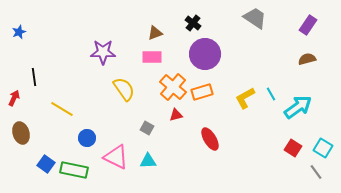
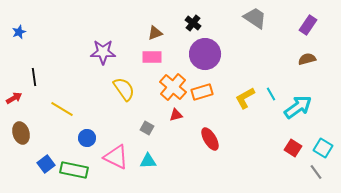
red arrow: rotated 35 degrees clockwise
blue square: rotated 18 degrees clockwise
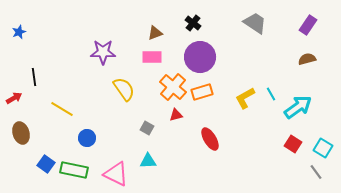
gray trapezoid: moved 5 px down
purple circle: moved 5 px left, 3 px down
red square: moved 4 px up
pink triangle: moved 17 px down
blue square: rotated 18 degrees counterclockwise
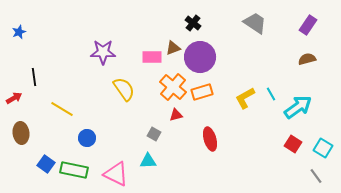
brown triangle: moved 18 px right, 15 px down
gray square: moved 7 px right, 6 px down
brown ellipse: rotated 10 degrees clockwise
red ellipse: rotated 15 degrees clockwise
gray line: moved 4 px down
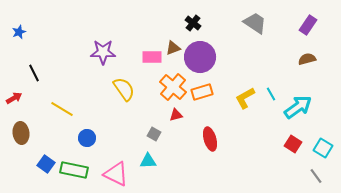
black line: moved 4 px up; rotated 18 degrees counterclockwise
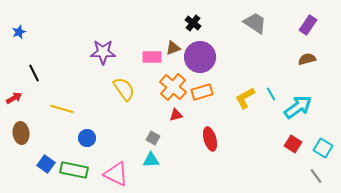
yellow line: rotated 15 degrees counterclockwise
gray square: moved 1 px left, 4 px down
cyan triangle: moved 3 px right, 1 px up
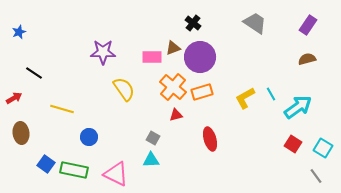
black line: rotated 30 degrees counterclockwise
blue circle: moved 2 px right, 1 px up
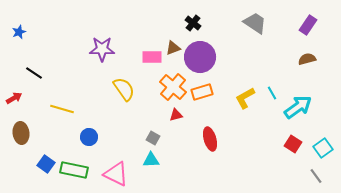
purple star: moved 1 px left, 3 px up
cyan line: moved 1 px right, 1 px up
cyan square: rotated 24 degrees clockwise
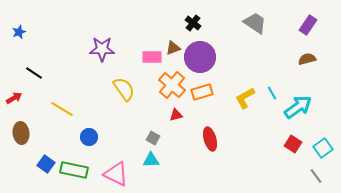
orange cross: moved 1 px left, 2 px up
yellow line: rotated 15 degrees clockwise
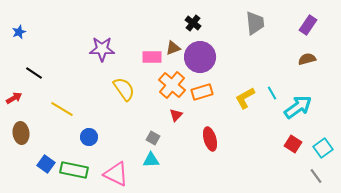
gray trapezoid: rotated 50 degrees clockwise
red triangle: rotated 32 degrees counterclockwise
